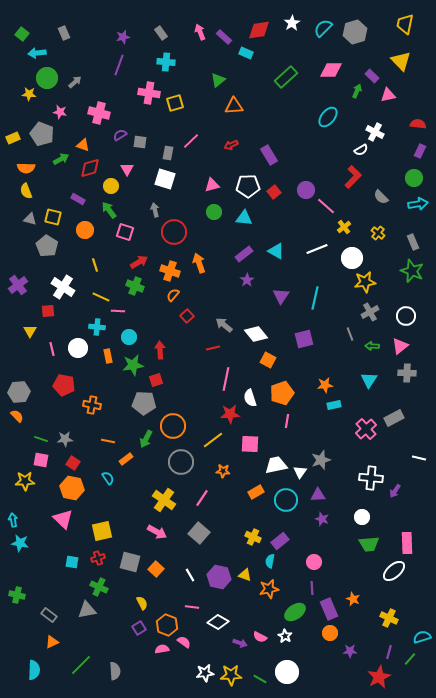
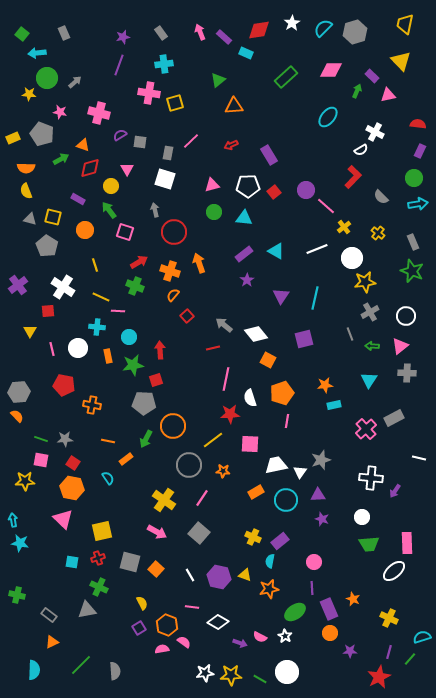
cyan cross at (166, 62): moved 2 px left, 2 px down; rotated 12 degrees counterclockwise
gray circle at (181, 462): moved 8 px right, 3 px down
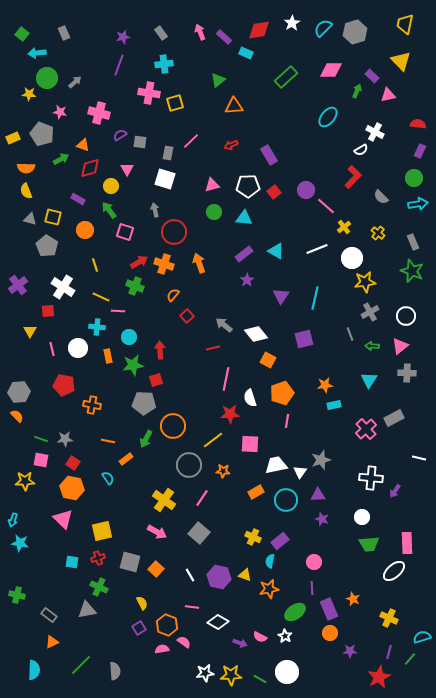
orange cross at (170, 271): moved 6 px left, 7 px up
cyan arrow at (13, 520): rotated 152 degrees counterclockwise
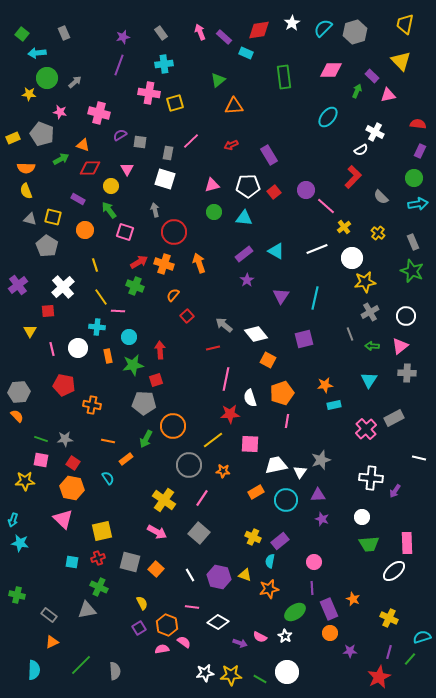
green rectangle at (286, 77): moved 2 px left; rotated 55 degrees counterclockwise
red diamond at (90, 168): rotated 15 degrees clockwise
white cross at (63, 287): rotated 15 degrees clockwise
yellow line at (101, 297): rotated 30 degrees clockwise
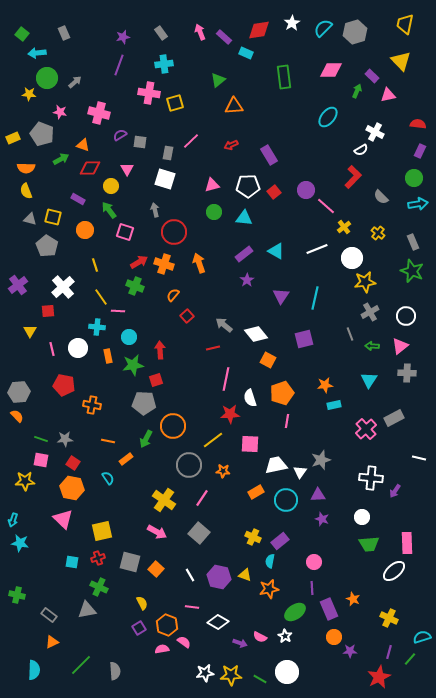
orange circle at (330, 633): moved 4 px right, 4 px down
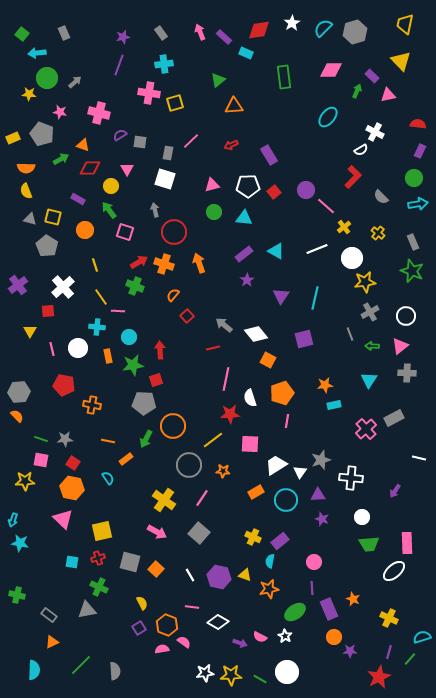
white trapezoid at (276, 465): rotated 20 degrees counterclockwise
white cross at (371, 478): moved 20 px left
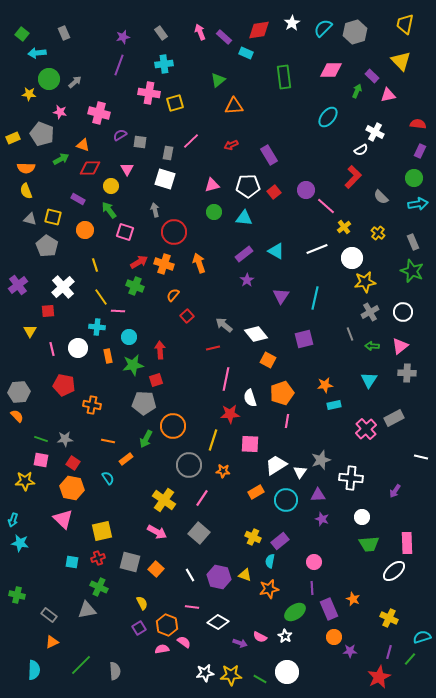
green circle at (47, 78): moved 2 px right, 1 px down
white circle at (406, 316): moved 3 px left, 4 px up
yellow line at (213, 440): rotated 35 degrees counterclockwise
white line at (419, 458): moved 2 px right, 1 px up
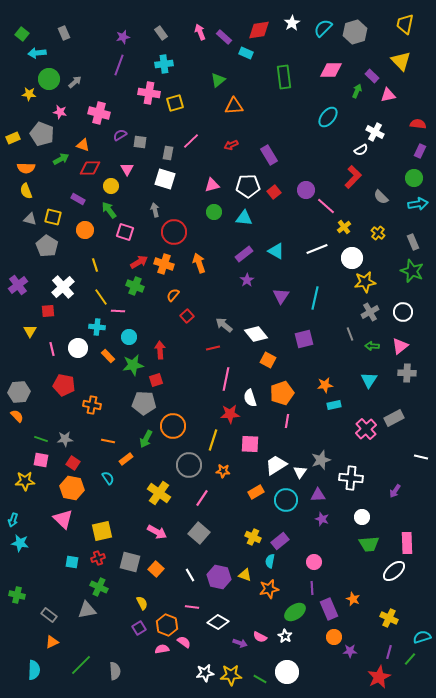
orange rectangle at (108, 356): rotated 32 degrees counterclockwise
yellow cross at (164, 500): moved 5 px left, 7 px up
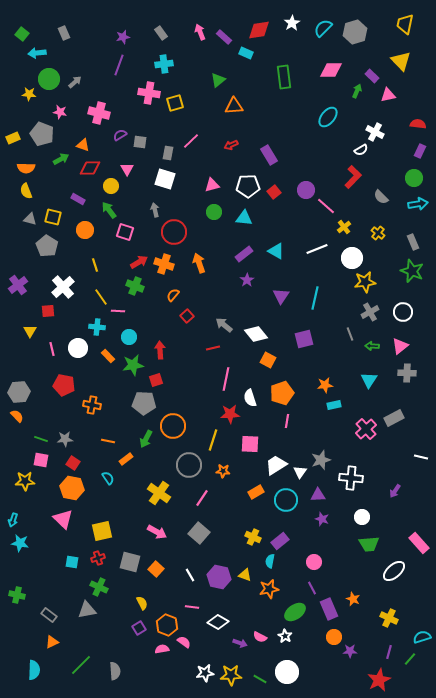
pink rectangle at (407, 543): moved 12 px right; rotated 40 degrees counterclockwise
purple line at (312, 588): rotated 24 degrees counterclockwise
red star at (379, 677): moved 3 px down
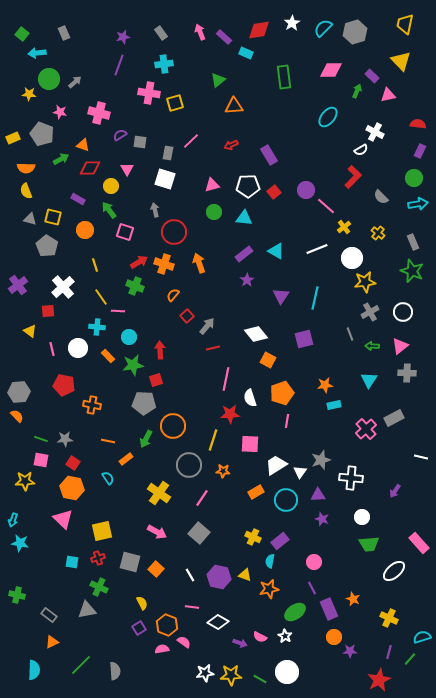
gray arrow at (224, 325): moved 17 px left, 1 px down; rotated 90 degrees clockwise
yellow triangle at (30, 331): rotated 24 degrees counterclockwise
